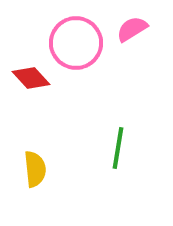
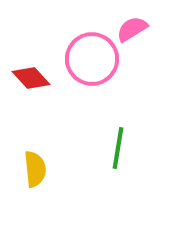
pink circle: moved 16 px right, 16 px down
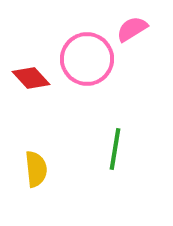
pink circle: moved 5 px left
green line: moved 3 px left, 1 px down
yellow semicircle: moved 1 px right
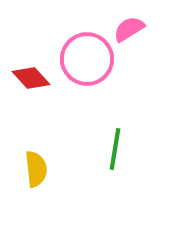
pink semicircle: moved 3 px left
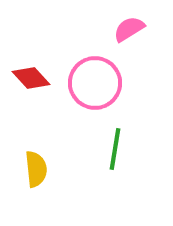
pink circle: moved 8 px right, 24 px down
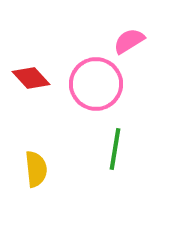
pink semicircle: moved 12 px down
pink circle: moved 1 px right, 1 px down
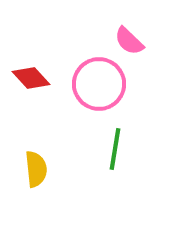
pink semicircle: rotated 104 degrees counterclockwise
pink circle: moved 3 px right
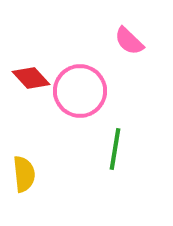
pink circle: moved 19 px left, 7 px down
yellow semicircle: moved 12 px left, 5 px down
